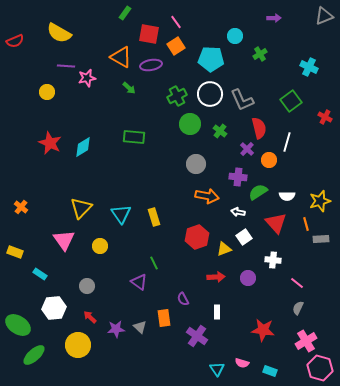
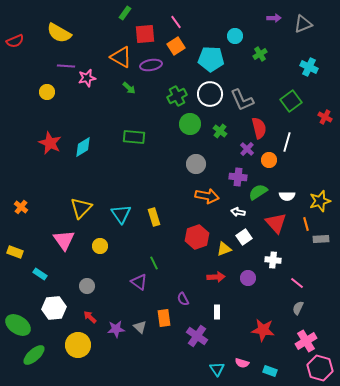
gray triangle at (324, 16): moved 21 px left, 8 px down
red square at (149, 34): moved 4 px left; rotated 15 degrees counterclockwise
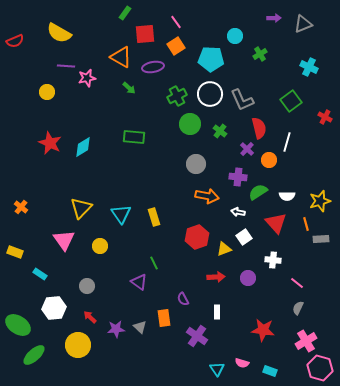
purple ellipse at (151, 65): moved 2 px right, 2 px down
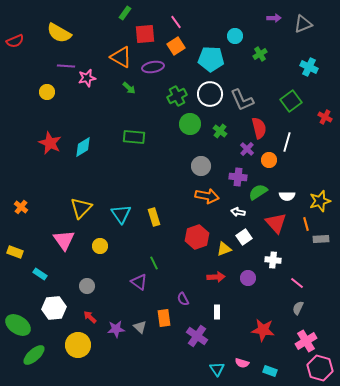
gray circle at (196, 164): moved 5 px right, 2 px down
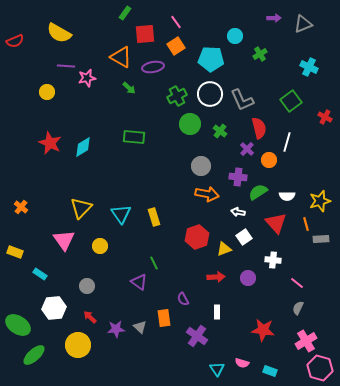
orange arrow at (207, 196): moved 2 px up
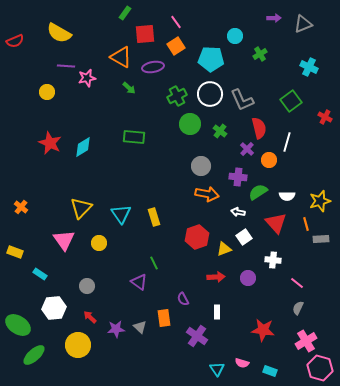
yellow circle at (100, 246): moved 1 px left, 3 px up
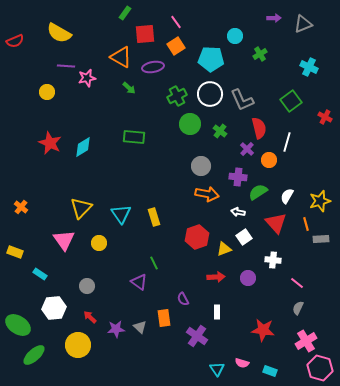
white semicircle at (287, 196): rotated 119 degrees clockwise
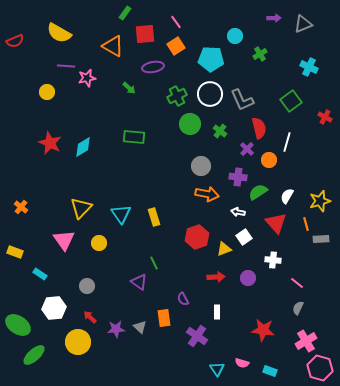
orange triangle at (121, 57): moved 8 px left, 11 px up
yellow circle at (78, 345): moved 3 px up
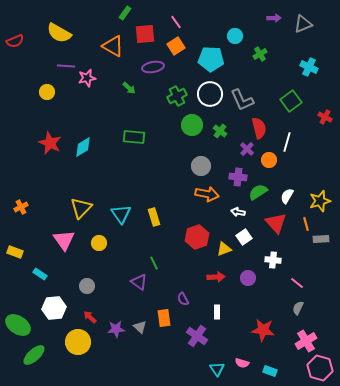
green circle at (190, 124): moved 2 px right, 1 px down
orange cross at (21, 207): rotated 24 degrees clockwise
